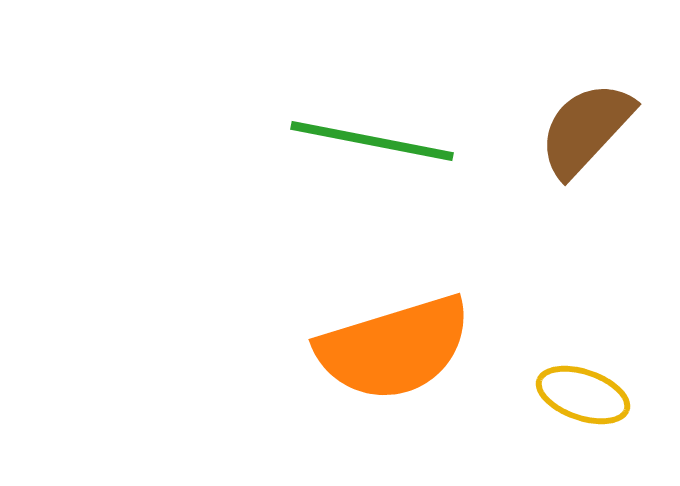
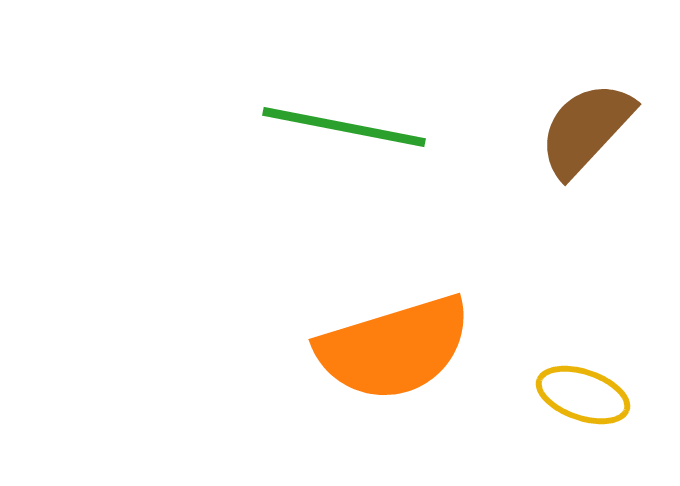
green line: moved 28 px left, 14 px up
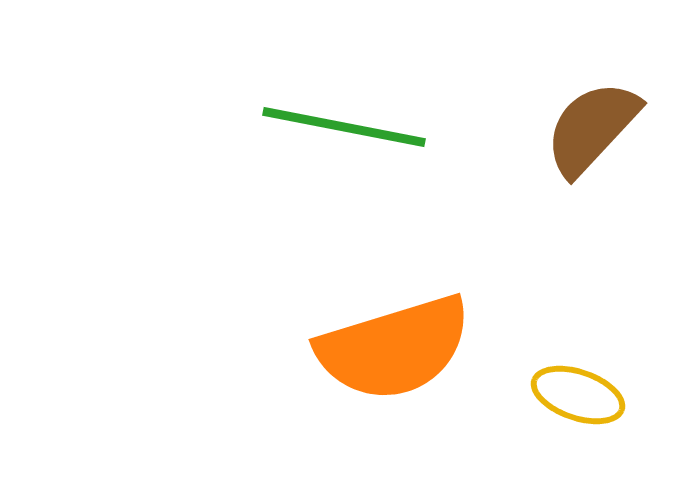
brown semicircle: moved 6 px right, 1 px up
yellow ellipse: moved 5 px left
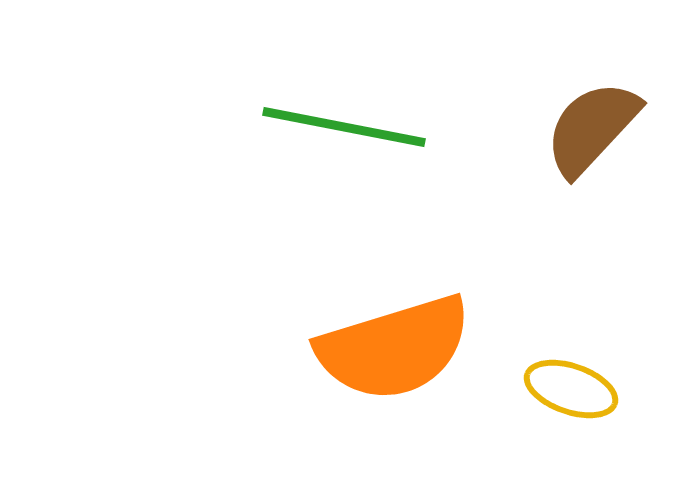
yellow ellipse: moved 7 px left, 6 px up
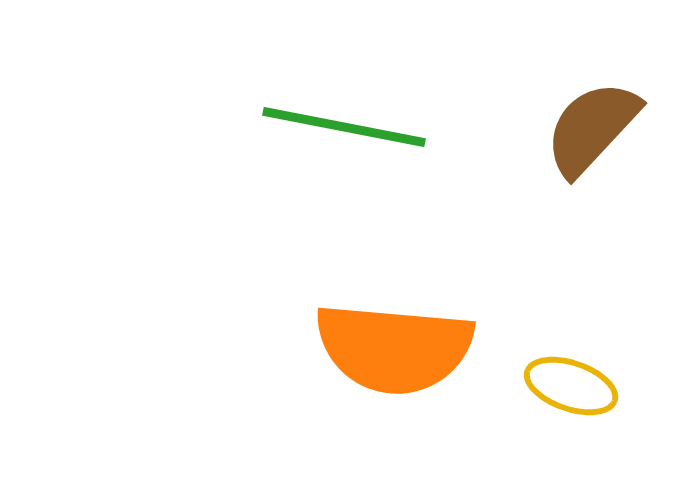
orange semicircle: rotated 22 degrees clockwise
yellow ellipse: moved 3 px up
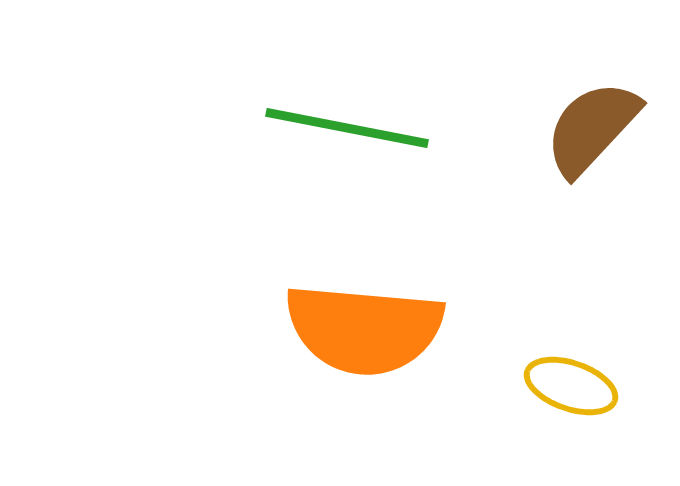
green line: moved 3 px right, 1 px down
orange semicircle: moved 30 px left, 19 px up
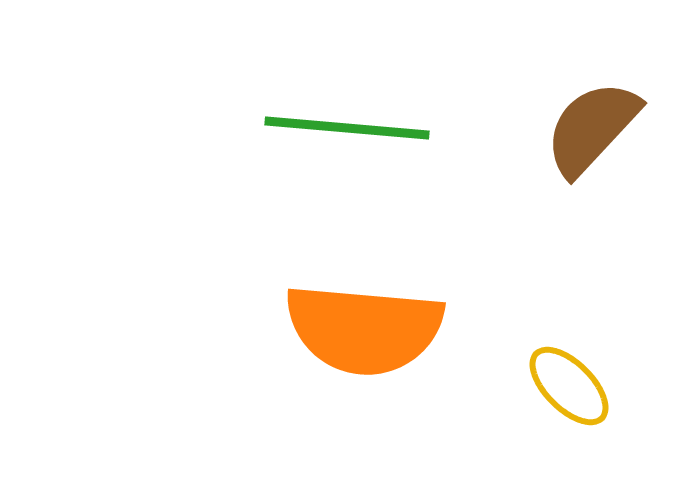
green line: rotated 6 degrees counterclockwise
yellow ellipse: moved 2 px left; rotated 26 degrees clockwise
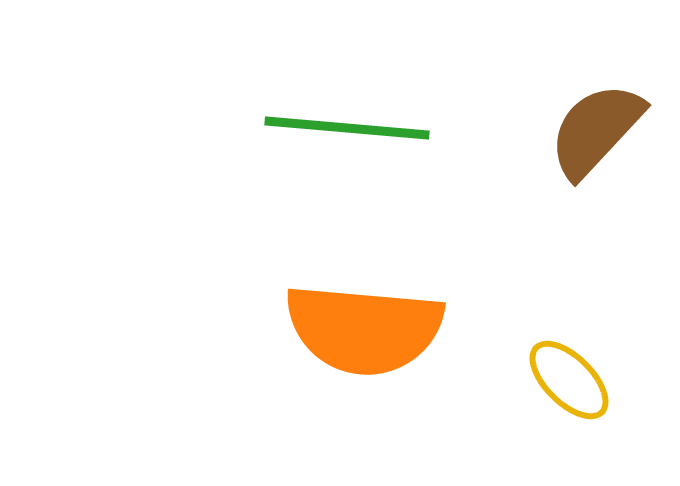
brown semicircle: moved 4 px right, 2 px down
yellow ellipse: moved 6 px up
